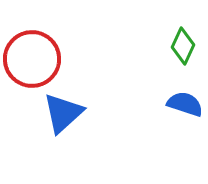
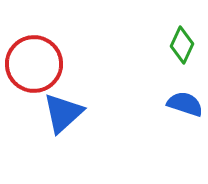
green diamond: moved 1 px left, 1 px up
red circle: moved 2 px right, 5 px down
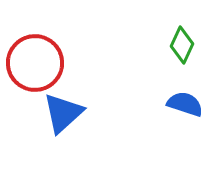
red circle: moved 1 px right, 1 px up
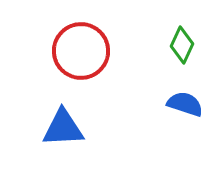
red circle: moved 46 px right, 12 px up
blue triangle: moved 15 px down; rotated 39 degrees clockwise
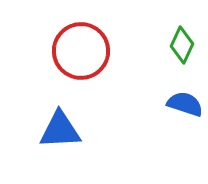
blue triangle: moved 3 px left, 2 px down
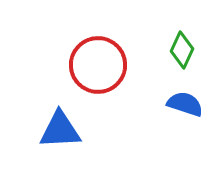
green diamond: moved 5 px down
red circle: moved 17 px right, 14 px down
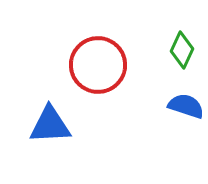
blue semicircle: moved 1 px right, 2 px down
blue triangle: moved 10 px left, 5 px up
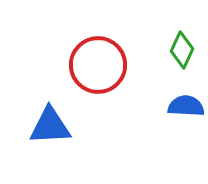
blue semicircle: rotated 15 degrees counterclockwise
blue triangle: moved 1 px down
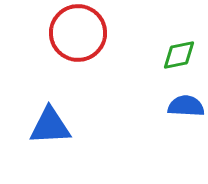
green diamond: moved 3 px left, 5 px down; rotated 54 degrees clockwise
red circle: moved 20 px left, 32 px up
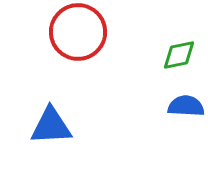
red circle: moved 1 px up
blue triangle: moved 1 px right
